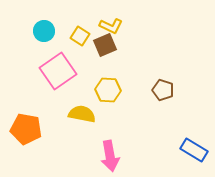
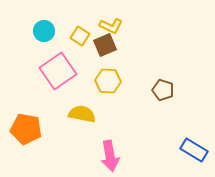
yellow hexagon: moved 9 px up
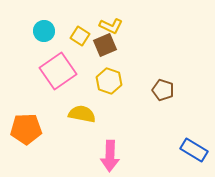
yellow hexagon: moved 1 px right; rotated 15 degrees clockwise
orange pentagon: rotated 12 degrees counterclockwise
pink arrow: rotated 12 degrees clockwise
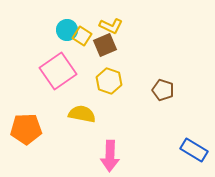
cyan circle: moved 23 px right, 1 px up
yellow square: moved 2 px right
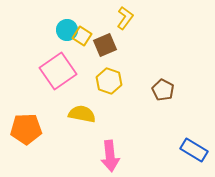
yellow L-shape: moved 14 px right, 8 px up; rotated 80 degrees counterclockwise
brown pentagon: rotated 10 degrees clockwise
pink arrow: rotated 8 degrees counterclockwise
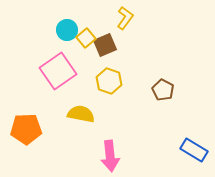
yellow square: moved 4 px right, 2 px down; rotated 18 degrees clockwise
yellow semicircle: moved 1 px left
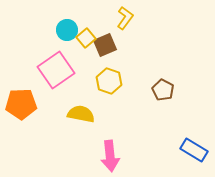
pink square: moved 2 px left, 1 px up
orange pentagon: moved 5 px left, 25 px up
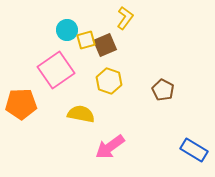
yellow square: moved 2 px down; rotated 24 degrees clockwise
pink arrow: moved 9 px up; rotated 60 degrees clockwise
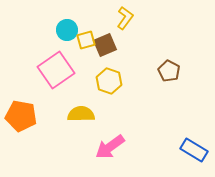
brown pentagon: moved 6 px right, 19 px up
orange pentagon: moved 12 px down; rotated 12 degrees clockwise
yellow semicircle: rotated 12 degrees counterclockwise
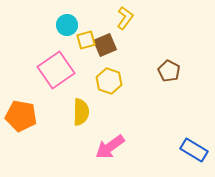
cyan circle: moved 5 px up
yellow semicircle: moved 2 px up; rotated 92 degrees clockwise
